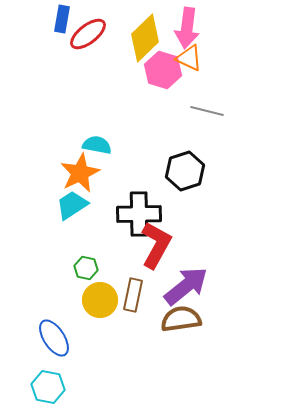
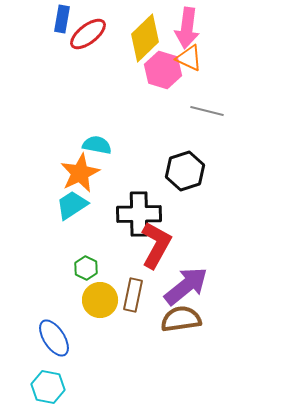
green hexagon: rotated 15 degrees clockwise
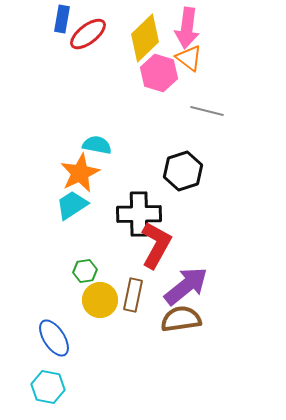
orange triangle: rotated 12 degrees clockwise
pink hexagon: moved 4 px left, 3 px down
black hexagon: moved 2 px left
green hexagon: moved 1 px left, 3 px down; rotated 25 degrees clockwise
